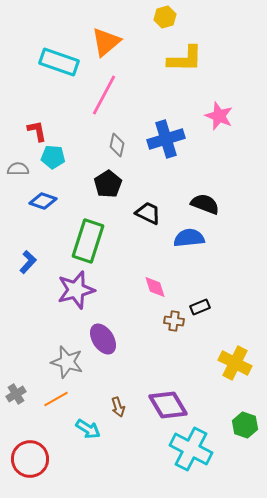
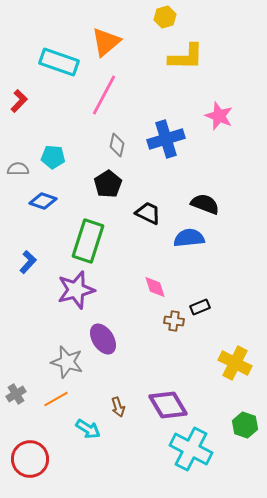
yellow L-shape: moved 1 px right, 2 px up
red L-shape: moved 18 px left, 30 px up; rotated 55 degrees clockwise
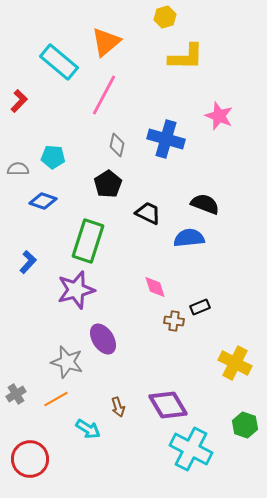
cyan rectangle: rotated 21 degrees clockwise
blue cross: rotated 33 degrees clockwise
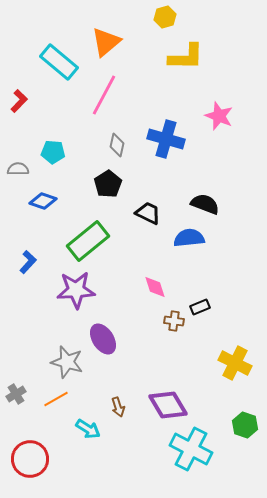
cyan pentagon: moved 5 px up
green rectangle: rotated 33 degrees clockwise
purple star: rotated 12 degrees clockwise
